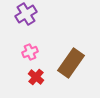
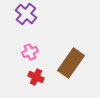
purple cross: rotated 20 degrees counterclockwise
red cross: rotated 14 degrees counterclockwise
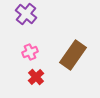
brown rectangle: moved 2 px right, 8 px up
red cross: rotated 21 degrees clockwise
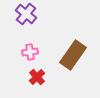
pink cross: rotated 14 degrees clockwise
red cross: moved 1 px right
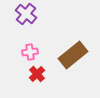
brown rectangle: rotated 16 degrees clockwise
red cross: moved 3 px up
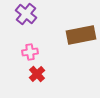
brown rectangle: moved 8 px right, 20 px up; rotated 28 degrees clockwise
